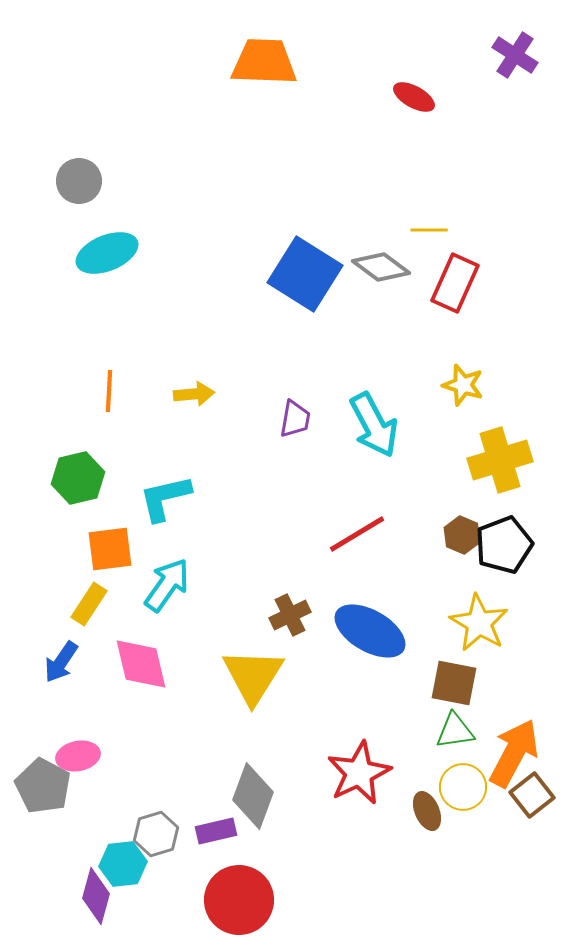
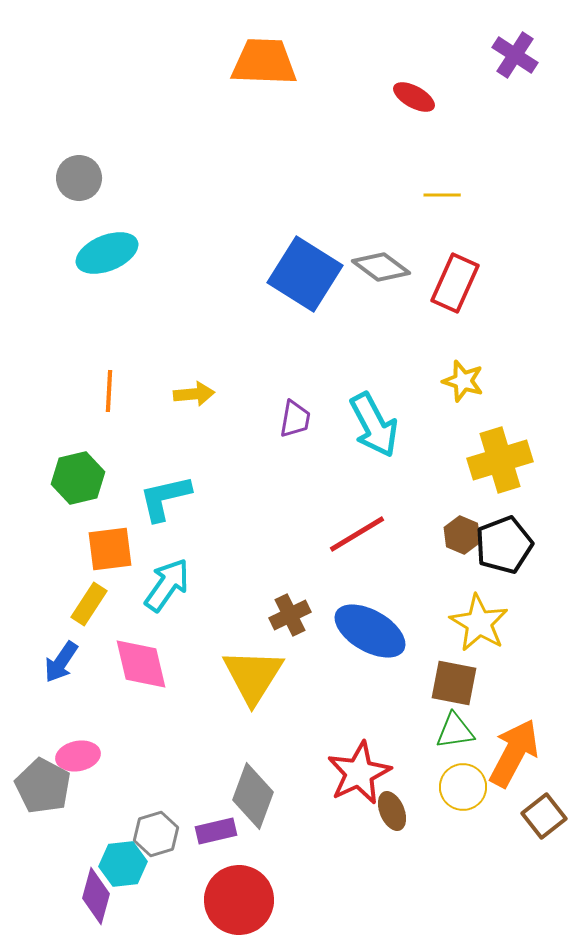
gray circle at (79, 181): moved 3 px up
yellow line at (429, 230): moved 13 px right, 35 px up
yellow star at (463, 385): moved 4 px up
brown square at (532, 795): moved 12 px right, 21 px down
brown ellipse at (427, 811): moved 35 px left
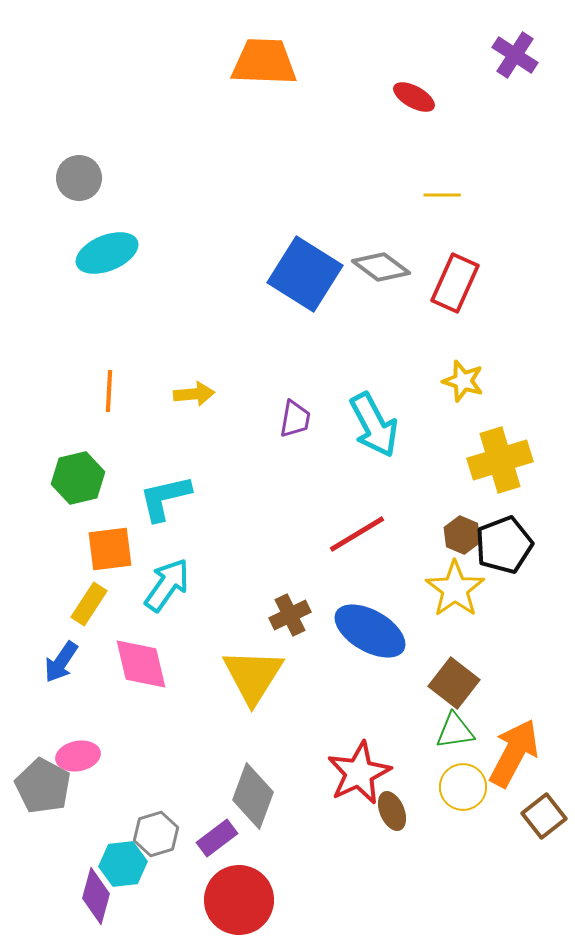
yellow star at (479, 623): moved 24 px left, 34 px up; rotated 6 degrees clockwise
brown square at (454, 683): rotated 27 degrees clockwise
purple rectangle at (216, 831): moved 1 px right, 7 px down; rotated 24 degrees counterclockwise
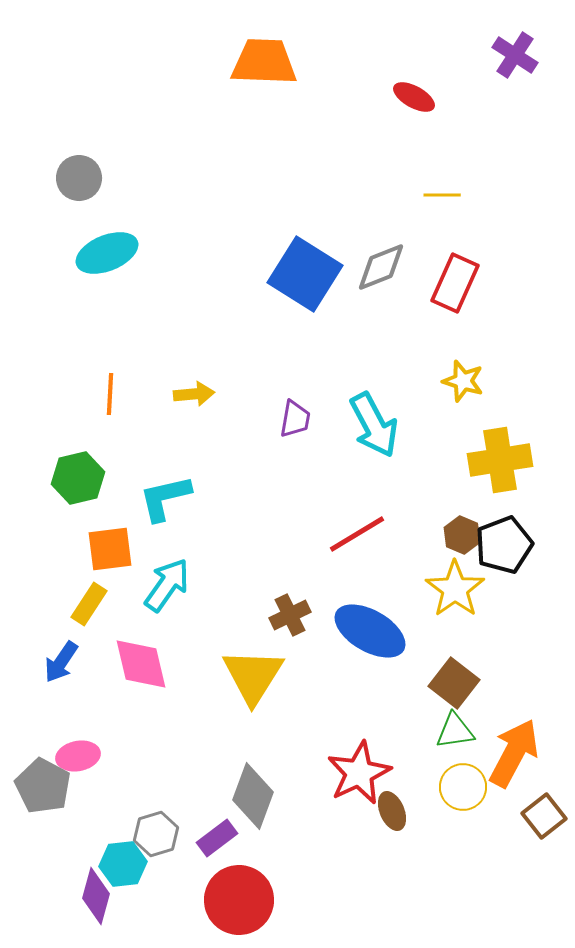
gray diamond at (381, 267): rotated 58 degrees counterclockwise
orange line at (109, 391): moved 1 px right, 3 px down
yellow cross at (500, 460): rotated 8 degrees clockwise
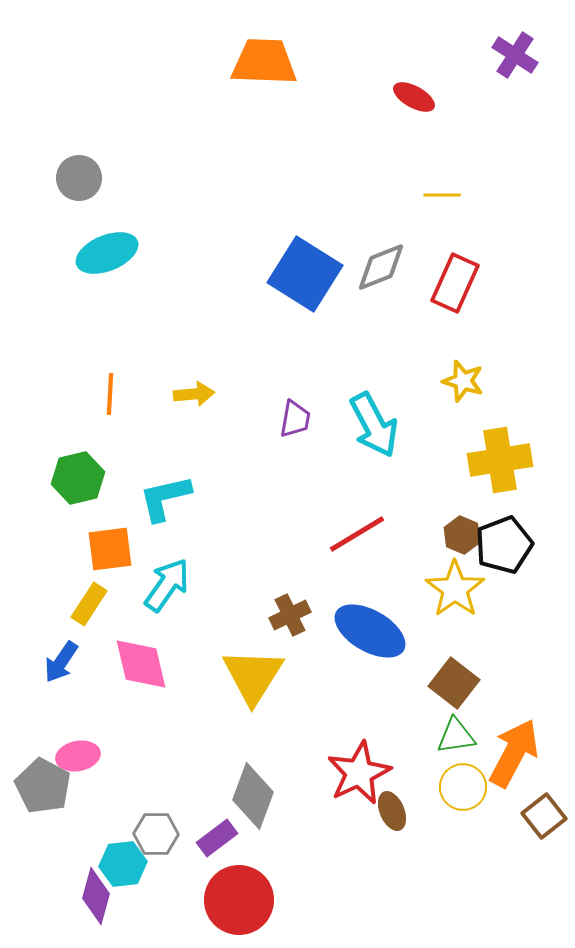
green triangle at (455, 731): moved 1 px right, 5 px down
gray hexagon at (156, 834): rotated 18 degrees clockwise
